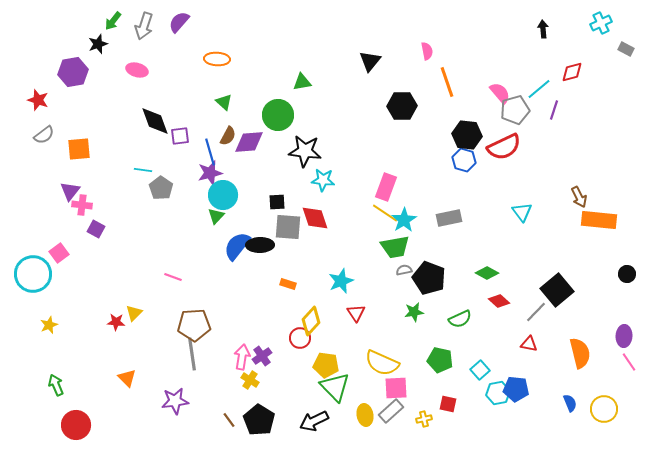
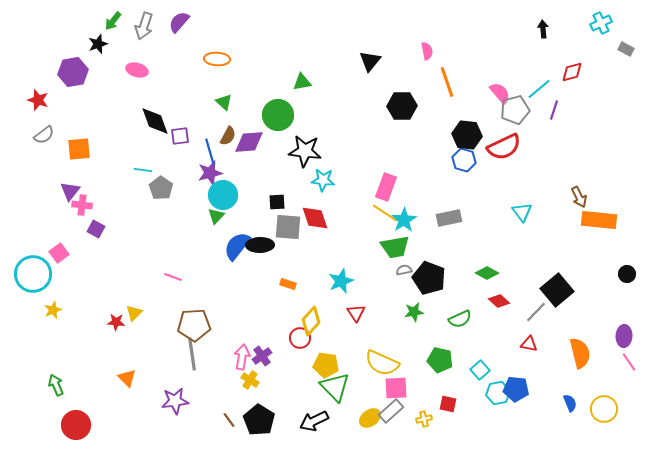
yellow star at (49, 325): moved 4 px right, 15 px up
yellow ellipse at (365, 415): moved 5 px right, 3 px down; rotated 65 degrees clockwise
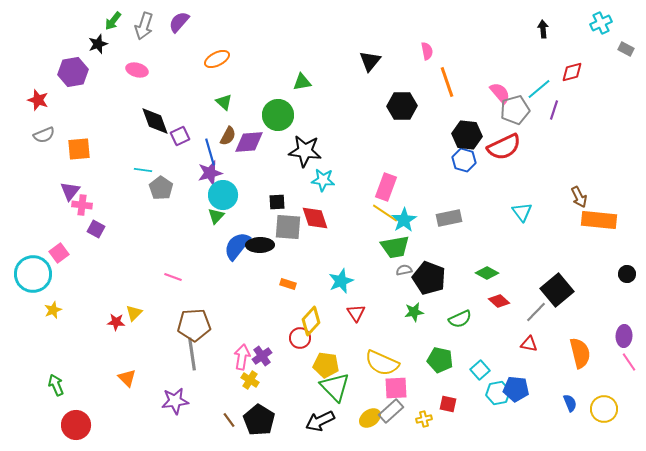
orange ellipse at (217, 59): rotated 30 degrees counterclockwise
gray semicircle at (44, 135): rotated 15 degrees clockwise
purple square at (180, 136): rotated 18 degrees counterclockwise
black arrow at (314, 421): moved 6 px right
